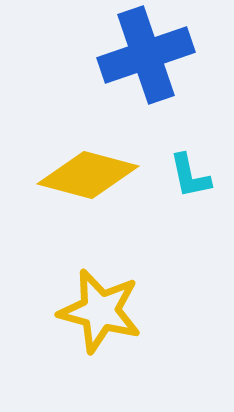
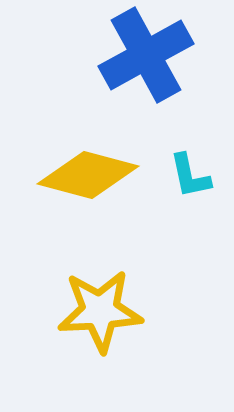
blue cross: rotated 10 degrees counterclockwise
yellow star: rotated 18 degrees counterclockwise
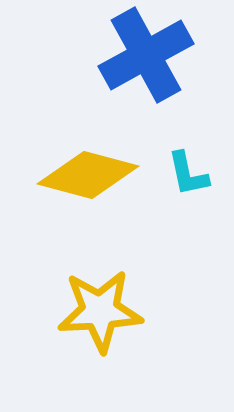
cyan L-shape: moved 2 px left, 2 px up
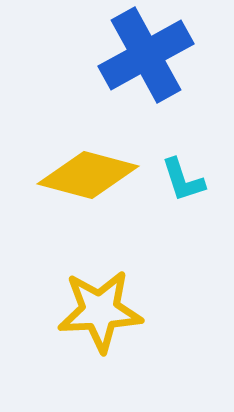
cyan L-shape: moved 5 px left, 6 px down; rotated 6 degrees counterclockwise
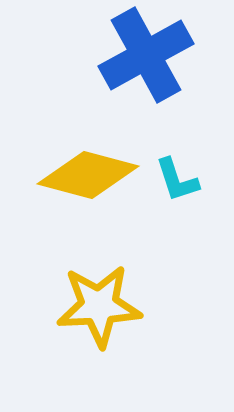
cyan L-shape: moved 6 px left
yellow star: moved 1 px left, 5 px up
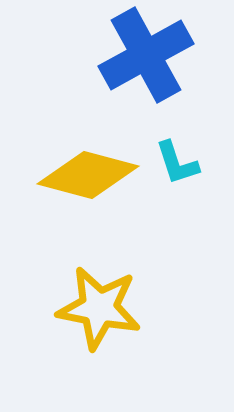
cyan L-shape: moved 17 px up
yellow star: moved 2 px down; rotated 14 degrees clockwise
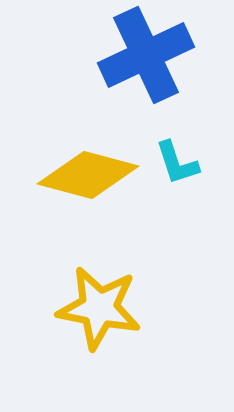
blue cross: rotated 4 degrees clockwise
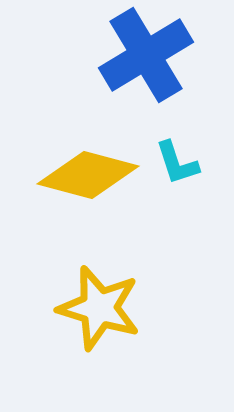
blue cross: rotated 6 degrees counterclockwise
yellow star: rotated 6 degrees clockwise
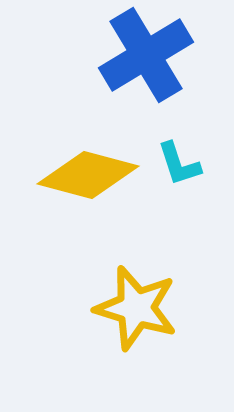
cyan L-shape: moved 2 px right, 1 px down
yellow star: moved 37 px right
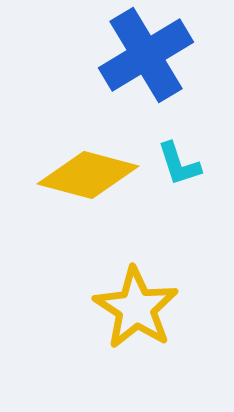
yellow star: rotated 16 degrees clockwise
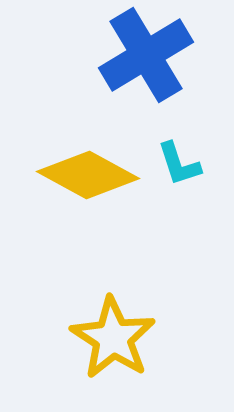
yellow diamond: rotated 14 degrees clockwise
yellow star: moved 23 px left, 30 px down
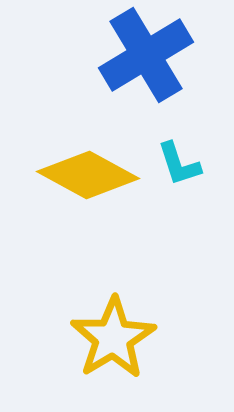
yellow star: rotated 8 degrees clockwise
